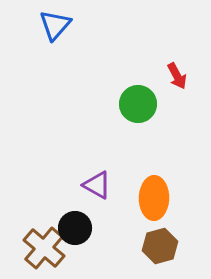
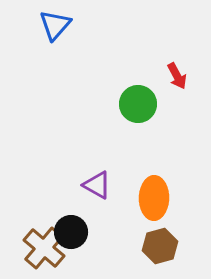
black circle: moved 4 px left, 4 px down
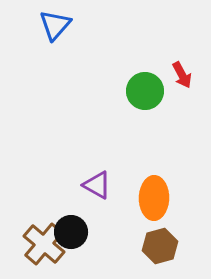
red arrow: moved 5 px right, 1 px up
green circle: moved 7 px right, 13 px up
brown cross: moved 4 px up
